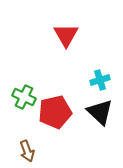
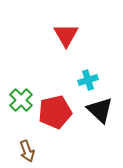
cyan cross: moved 12 px left
green cross: moved 3 px left, 3 px down; rotated 20 degrees clockwise
black triangle: moved 2 px up
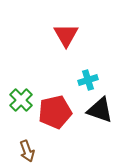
black triangle: rotated 24 degrees counterclockwise
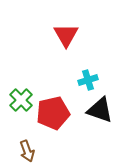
red pentagon: moved 2 px left, 1 px down
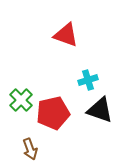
red triangle: rotated 40 degrees counterclockwise
brown arrow: moved 3 px right, 2 px up
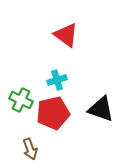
red triangle: rotated 16 degrees clockwise
cyan cross: moved 31 px left
green cross: rotated 20 degrees counterclockwise
black triangle: moved 1 px right, 1 px up
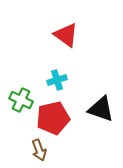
red pentagon: moved 5 px down
brown arrow: moved 9 px right, 1 px down
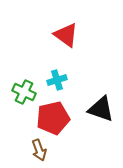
green cross: moved 3 px right, 8 px up
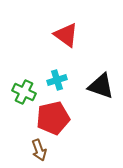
black triangle: moved 23 px up
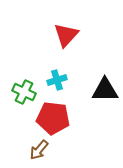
red triangle: rotated 36 degrees clockwise
black triangle: moved 4 px right, 4 px down; rotated 20 degrees counterclockwise
red pentagon: rotated 20 degrees clockwise
brown arrow: rotated 60 degrees clockwise
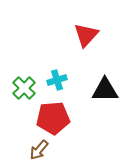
red triangle: moved 20 px right
green cross: moved 4 px up; rotated 20 degrees clockwise
red pentagon: rotated 12 degrees counterclockwise
